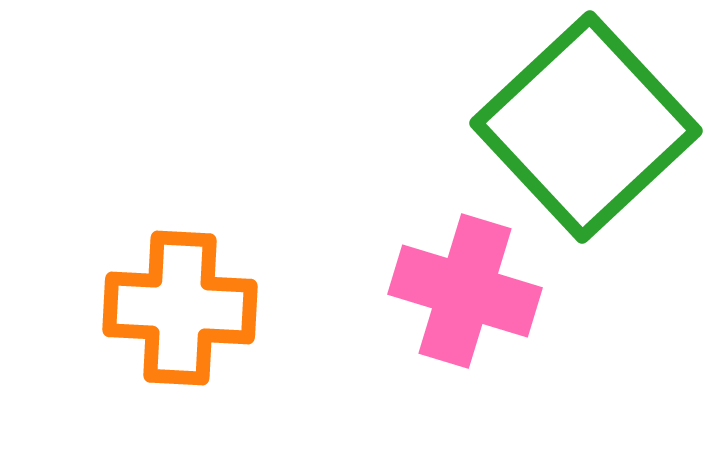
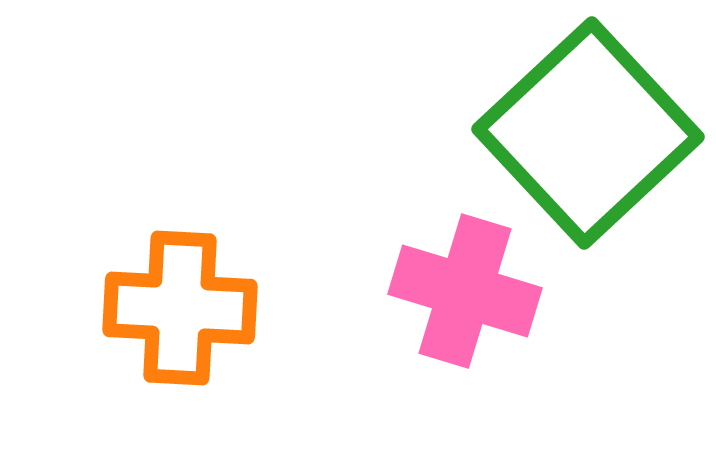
green square: moved 2 px right, 6 px down
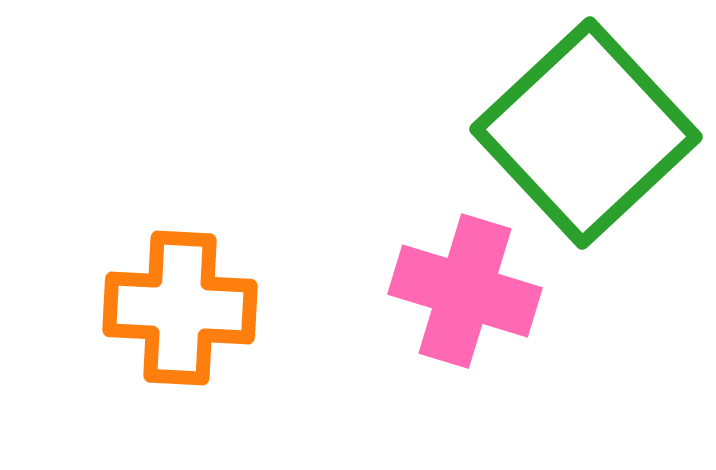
green square: moved 2 px left
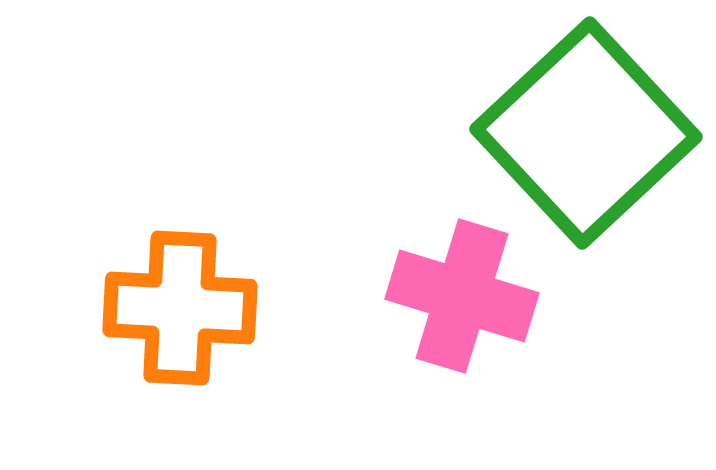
pink cross: moved 3 px left, 5 px down
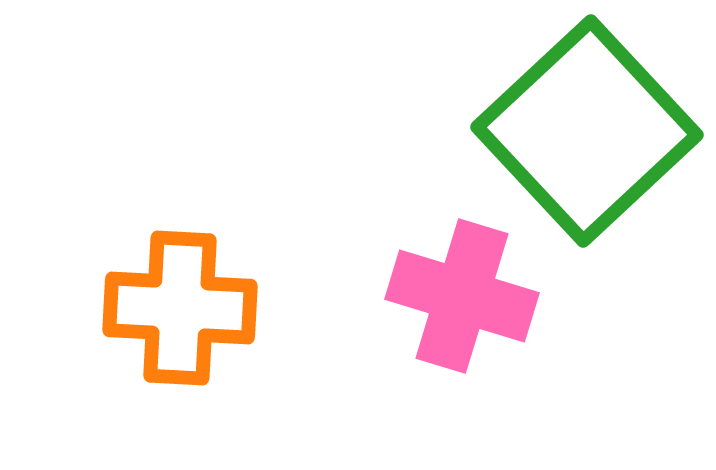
green square: moved 1 px right, 2 px up
